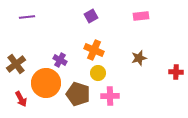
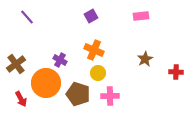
purple line: rotated 56 degrees clockwise
brown star: moved 6 px right, 1 px down; rotated 14 degrees counterclockwise
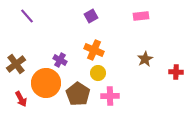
purple line: moved 1 px up
brown pentagon: rotated 15 degrees clockwise
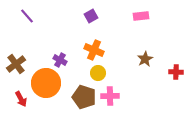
brown pentagon: moved 6 px right, 3 px down; rotated 15 degrees counterclockwise
